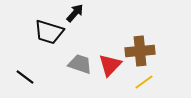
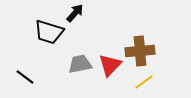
gray trapezoid: rotated 30 degrees counterclockwise
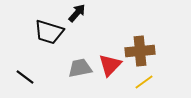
black arrow: moved 2 px right
gray trapezoid: moved 4 px down
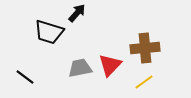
brown cross: moved 5 px right, 3 px up
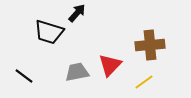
brown cross: moved 5 px right, 3 px up
gray trapezoid: moved 3 px left, 4 px down
black line: moved 1 px left, 1 px up
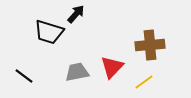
black arrow: moved 1 px left, 1 px down
red triangle: moved 2 px right, 2 px down
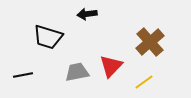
black arrow: moved 11 px right; rotated 138 degrees counterclockwise
black trapezoid: moved 1 px left, 5 px down
brown cross: moved 3 px up; rotated 36 degrees counterclockwise
red triangle: moved 1 px left, 1 px up
black line: moved 1 px left, 1 px up; rotated 48 degrees counterclockwise
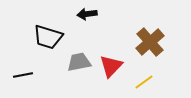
gray trapezoid: moved 2 px right, 10 px up
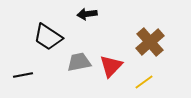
black trapezoid: rotated 16 degrees clockwise
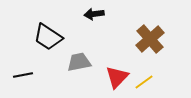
black arrow: moved 7 px right
brown cross: moved 3 px up
red triangle: moved 6 px right, 11 px down
